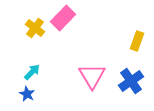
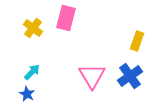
pink rectangle: moved 3 px right; rotated 30 degrees counterclockwise
yellow cross: moved 2 px left
blue cross: moved 1 px left, 5 px up
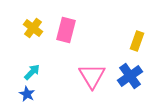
pink rectangle: moved 12 px down
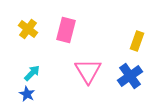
yellow cross: moved 5 px left, 1 px down
cyan arrow: moved 1 px down
pink triangle: moved 4 px left, 5 px up
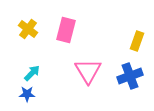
blue cross: rotated 15 degrees clockwise
blue star: rotated 28 degrees counterclockwise
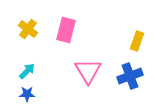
cyan arrow: moved 5 px left, 2 px up
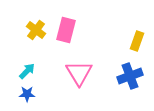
yellow cross: moved 8 px right, 1 px down
pink triangle: moved 9 px left, 2 px down
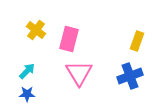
pink rectangle: moved 3 px right, 9 px down
